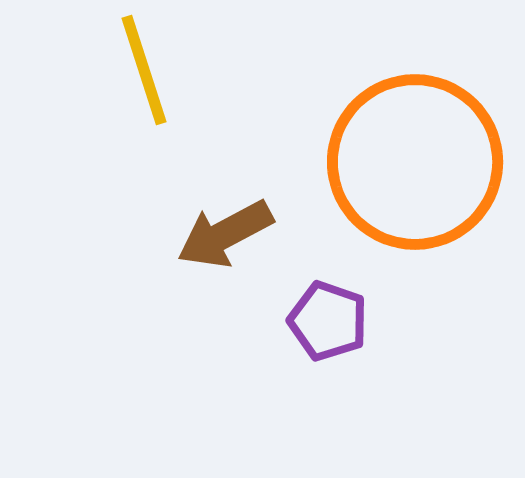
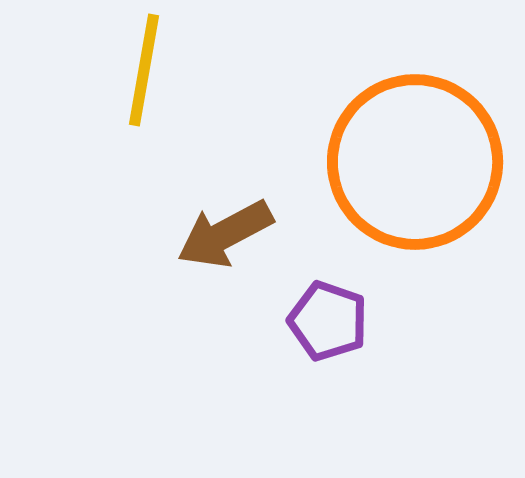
yellow line: rotated 28 degrees clockwise
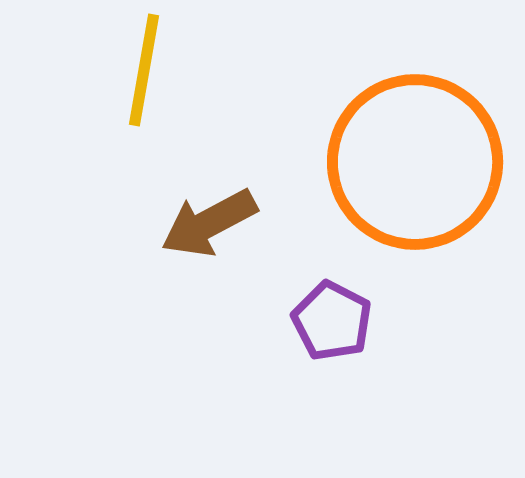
brown arrow: moved 16 px left, 11 px up
purple pentagon: moved 4 px right; rotated 8 degrees clockwise
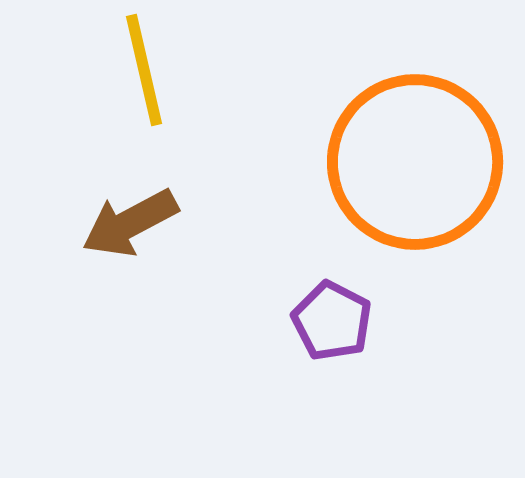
yellow line: rotated 23 degrees counterclockwise
brown arrow: moved 79 px left
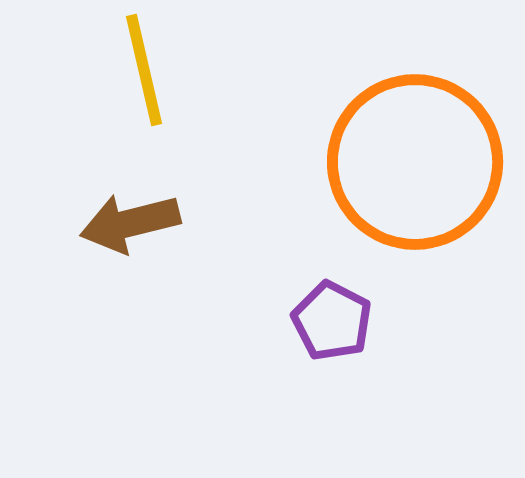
brown arrow: rotated 14 degrees clockwise
